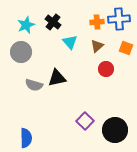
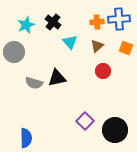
gray circle: moved 7 px left
red circle: moved 3 px left, 2 px down
gray semicircle: moved 2 px up
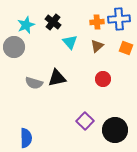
gray circle: moved 5 px up
red circle: moved 8 px down
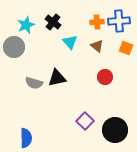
blue cross: moved 2 px down
brown triangle: rotated 40 degrees counterclockwise
red circle: moved 2 px right, 2 px up
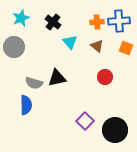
cyan star: moved 5 px left, 7 px up
blue semicircle: moved 33 px up
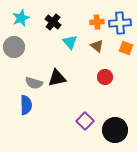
blue cross: moved 1 px right, 2 px down
